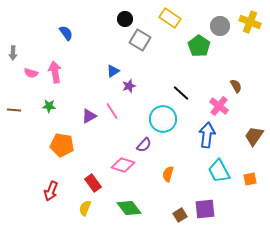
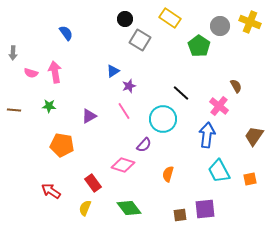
pink line: moved 12 px right
red arrow: rotated 102 degrees clockwise
brown square: rotated 24 degrees clockwise
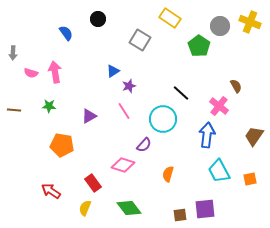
black circle: moved 27 px left
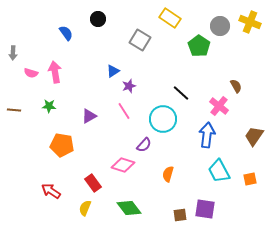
purple square: rotated 15 degrees clockwise
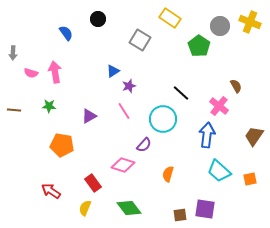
cyan trapezoid: rotated 20 degrees counterclockwise
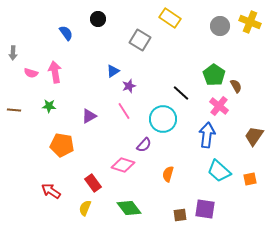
green pentagon: moved 15 px right, 29 px down
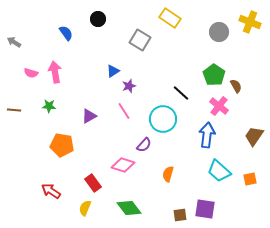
gray circle: moved 1 px left, 6 px down
gray arrow: moved 1 px right, 11 px up; rotated 120 degrees clockwise
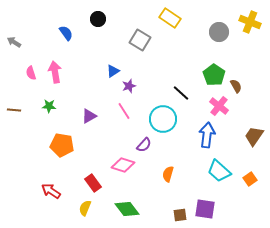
pink semicircle: rotated 56 degrees clockwise
orange square: rotated 24 degrees counterclockwise
green diamond: moved 2 px left, 1 px down
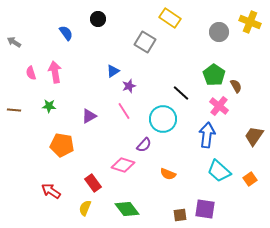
gray square: moved 5 px right, 2 px down
orange semicircle: rotated 84 degrees counterclockwise
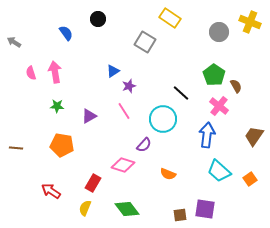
green star: moved 8 px right
brown line: moved 2 px right, 38 px down
red rectangle: rotated 66 degrees clockwise
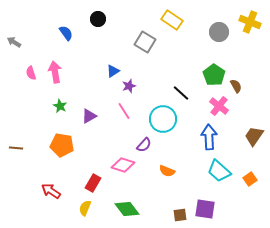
yellow rectangle: moved 2 px right, 2 px down
green star: moved 3 px right; rotated 24 degrees clockwise
blue arrow: moved 2 px right, 2 px down; rotated 10 degrees counterclockwise
orange semicircle: moved 1 px left, 3 px up
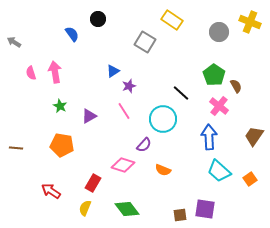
blue semicircle: moved 6 px right, 1 px down
orange semicircle: moved 4 px left, 1 px up
